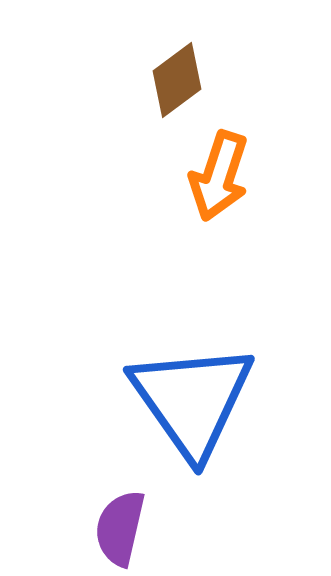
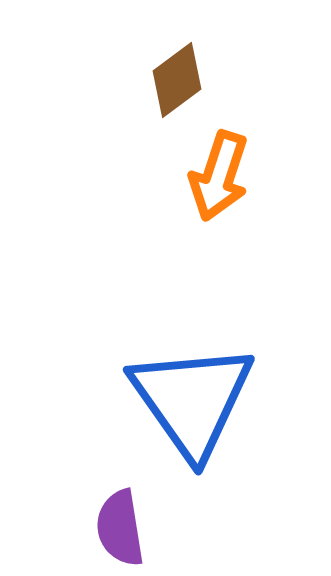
purple semicircle: rotated 22 degrees counterclockwise
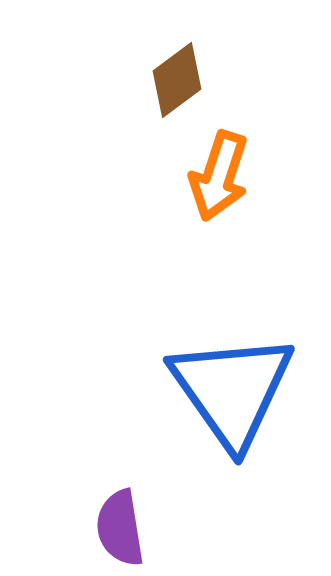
blue triangle: moved 40 px right, 10 px up
